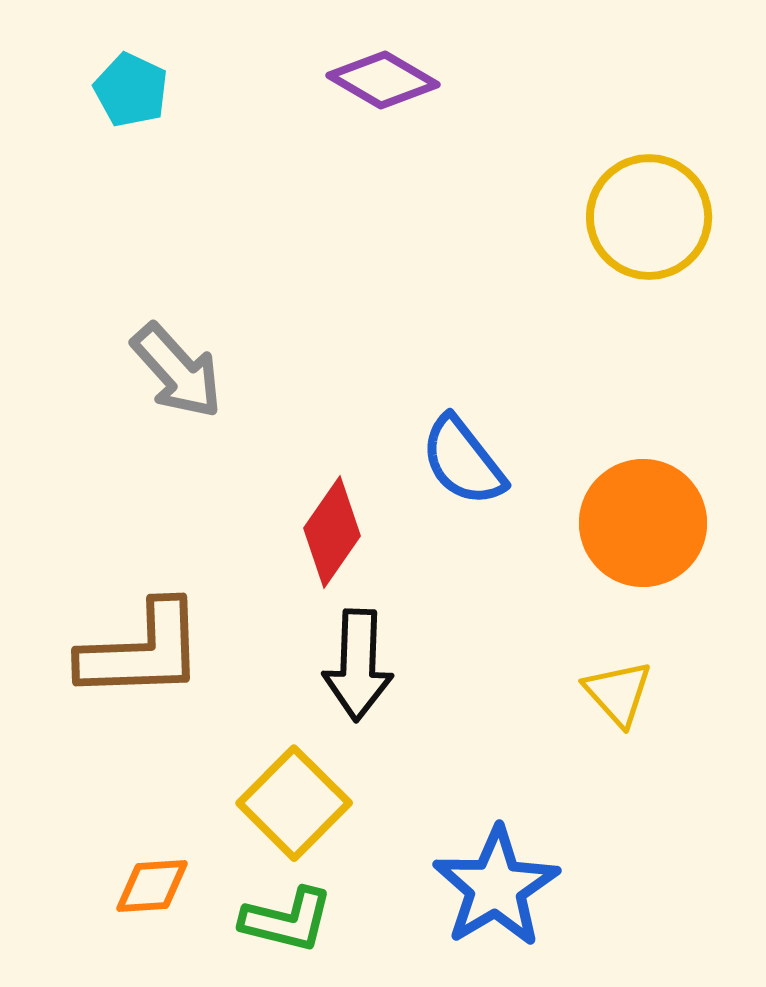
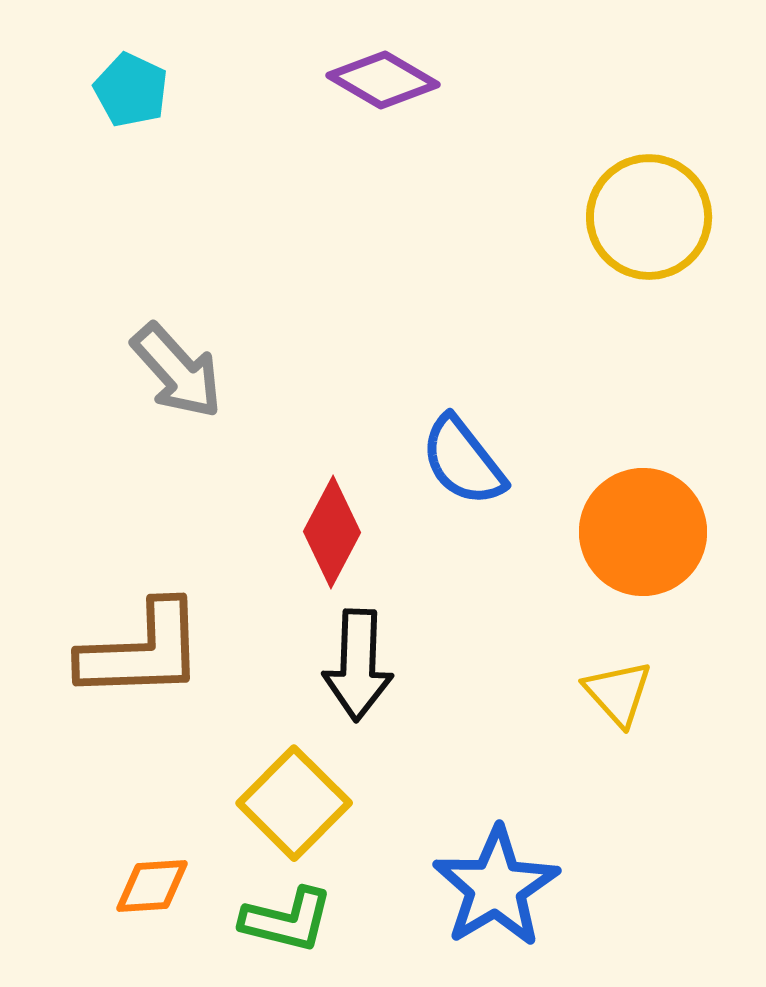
orange circle: moved 9 px down
red diamond: rotated 7 degrees counterclockwise
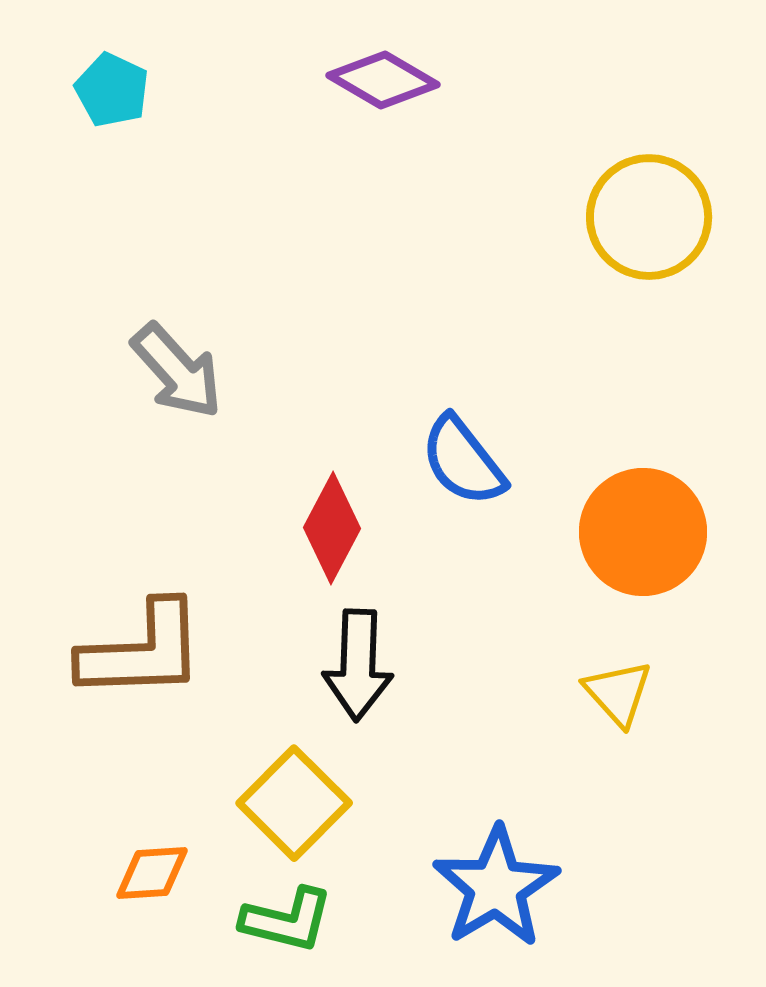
cyan pentagon: moved 19 px left
red diamond: moved 4 px up
orange diamond: moved 13 px up
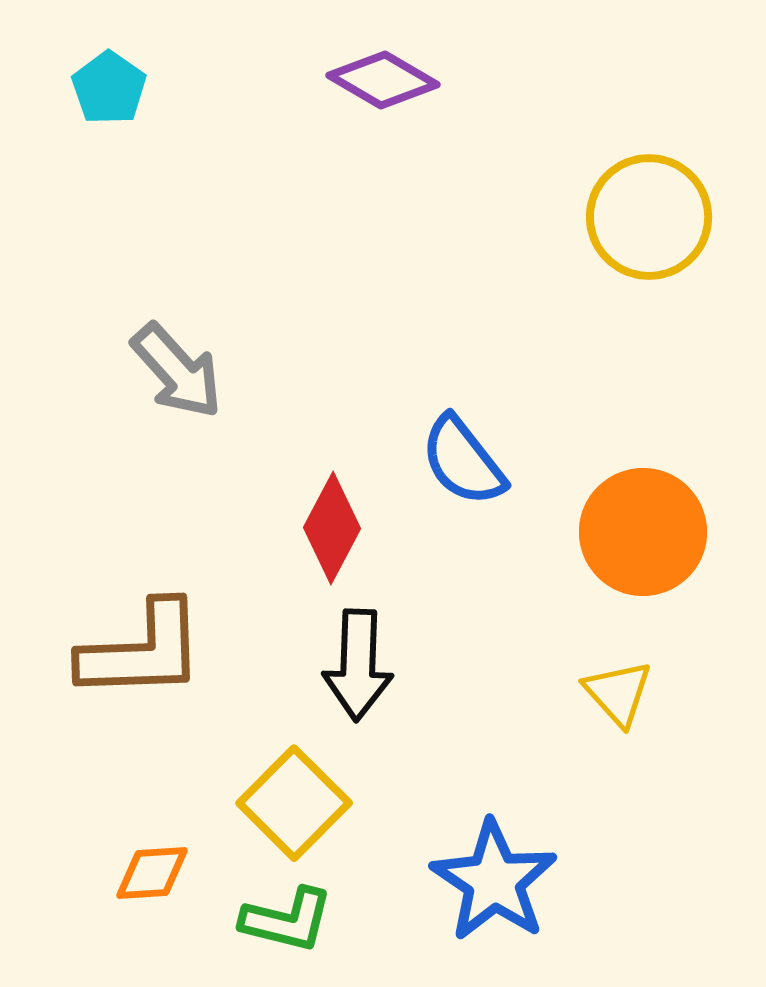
cyan pentagon: moved 3 px left, 2 px up; rotated 10 degrees clockwise
blue star: moved 2 px left, 6 px up; rotated 7 degrees counterclockwise
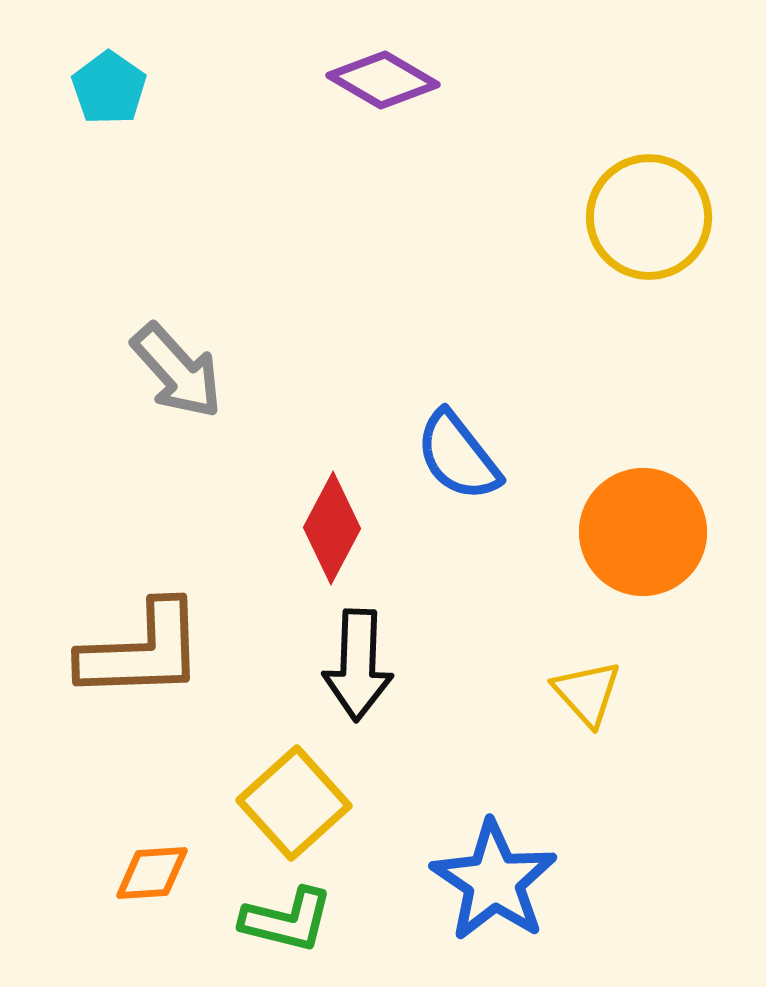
blue semicircle: moved 5 px left, 5 px up
yellow triangle: moved 31 px left
yellow square: rotated 3 degrees clockwise
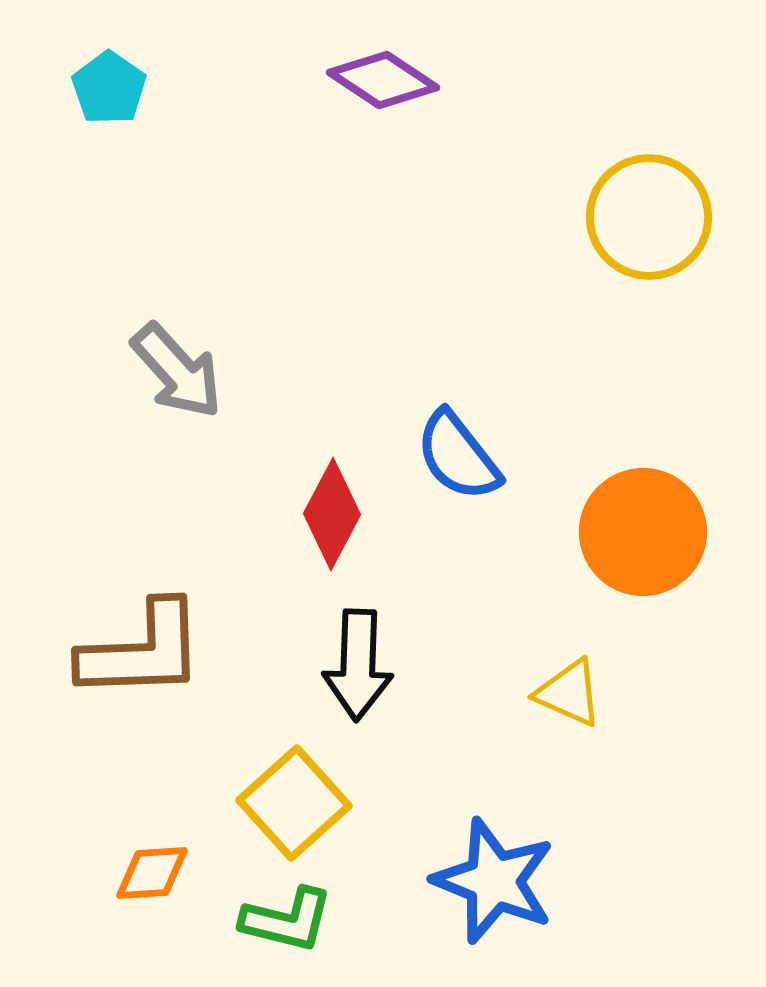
purple diamond: rotated 3 degrees clockwise
red diamond: moved 14 px up
yellow triangle: moved 18 px left; rotated 24 degrees counterclockwise
blue star: rotated 12 degrees counterclockwise
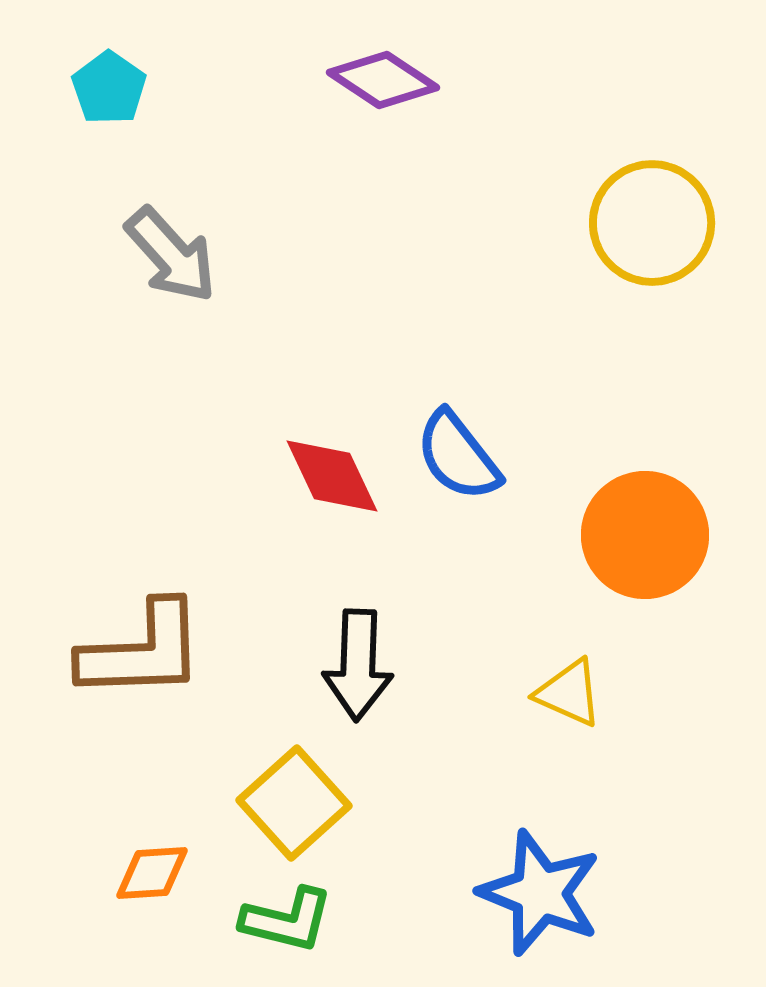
yellow circle: moved 3 px right, 6 px down
gray arrow: moved 6 px left, 116 px up
red diamond: moved 38 px up; rotated 53 degrees counterclockwise
orange circle: moved 2 px right, 3 px down
blue star: moved 46 px right, 12 px down
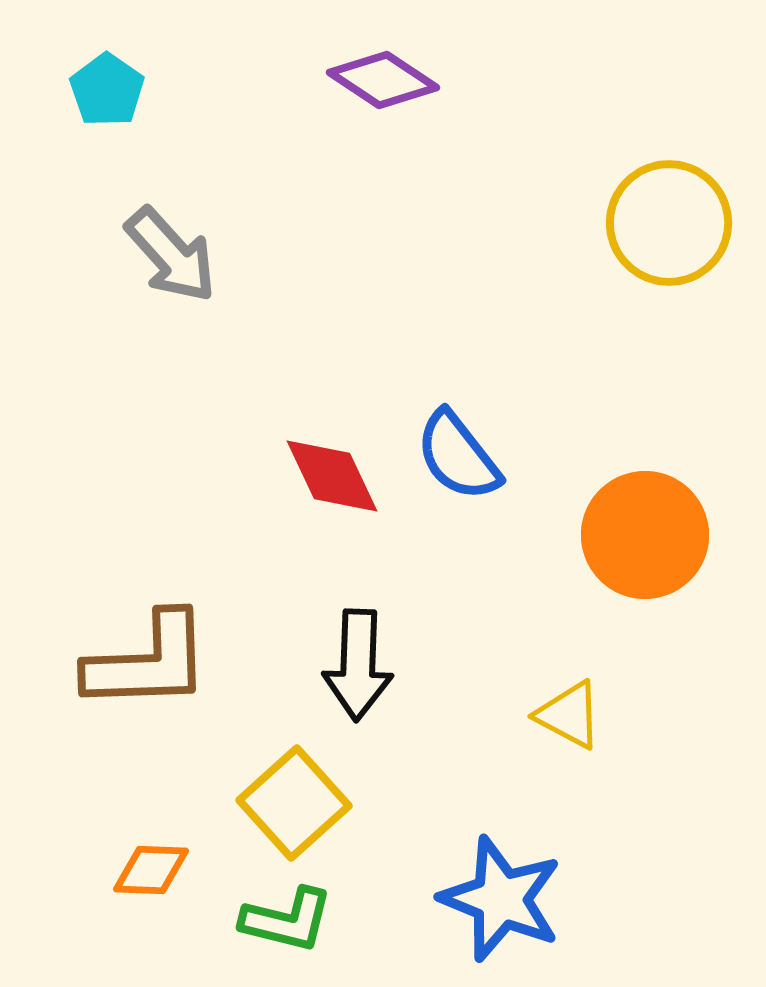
cyan pentagon: moved 2 px left, 2 px down
yellow circle: moved 17 px right
brown L-shape: moved 6 px right, 11 px down
yellow triangle: moved 22 px down; rotated 4 degrees clockwise
orange diamond: moved 1 px left, 3 px up; rotated 6 degrees clockwise
blue star: moved 39 px left, 6 px down
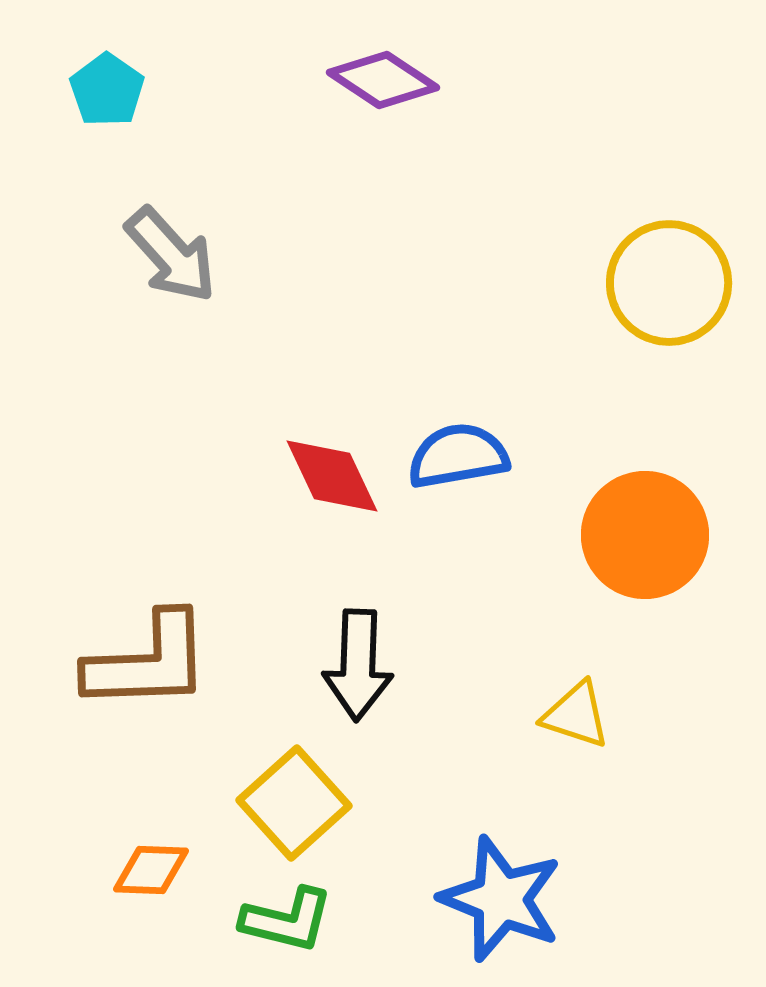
yellow circle: moved 60 px down
blue semicircle: rotated 118 degrees clockwise
yellow triangle: moved 7 px right; rotated 10 degrees counterclockwise
